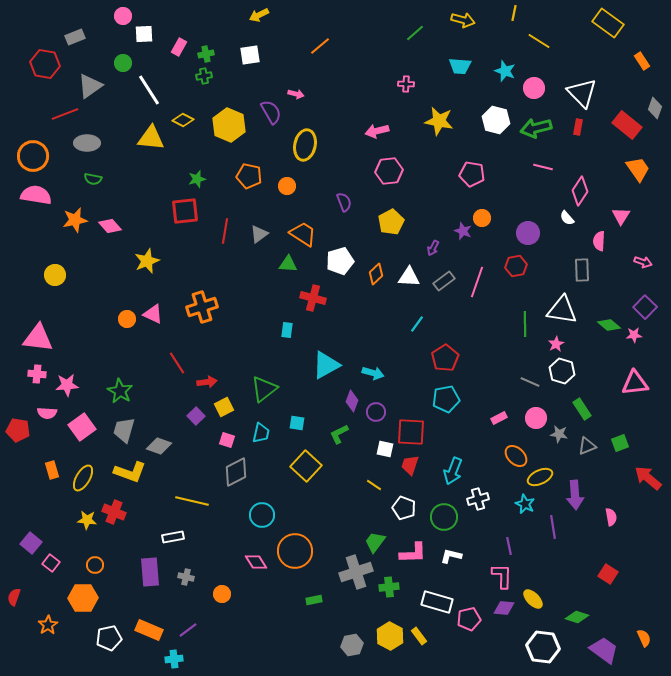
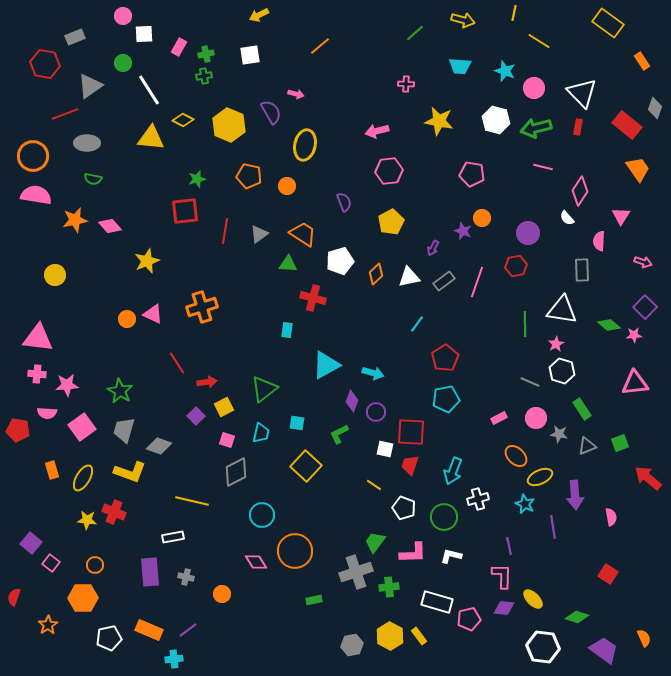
white triangle at (409, 277): rotated 15 degrees counterclockwise
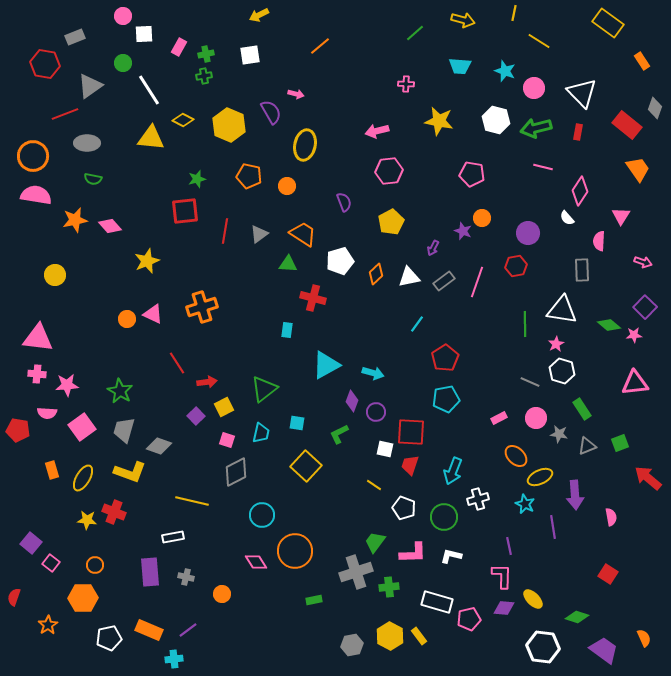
red rectangle at (578, 127): moved 5 px down
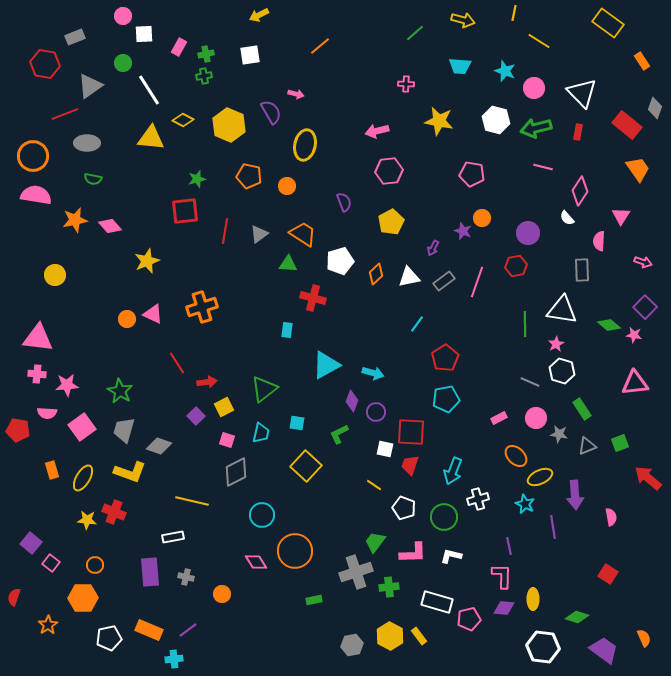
pink star at (634, 335): rotated 14 degrees clockwise
yellow ellipse at (533, 599): rotated 45 degrees clockwise
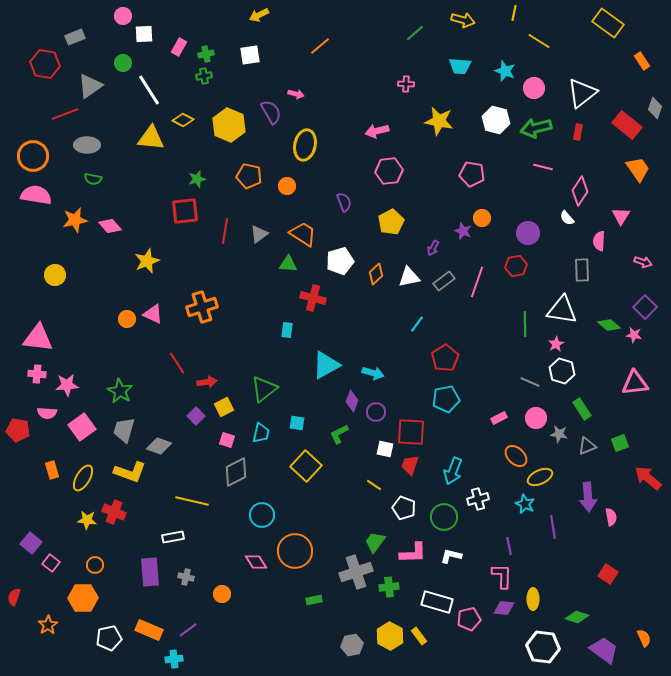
white triangle at (582, 93): rotated 36 degrees clockwise
gray ellipse at (87, 143): moved 2 px down
purple arrow at (575, 495): moved 13 px right, 2 px down
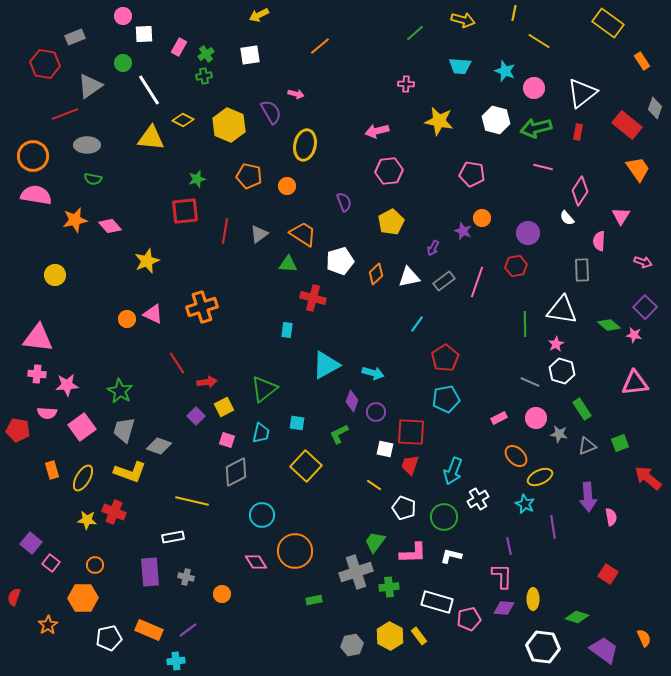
green cross at (206, 54): rotated 21 degrees counterclockwise
white cross at (478, 499): rotated 15 degrees counterclockwise
cyan cross at (174, 659): moved 2 px right, 2 px down
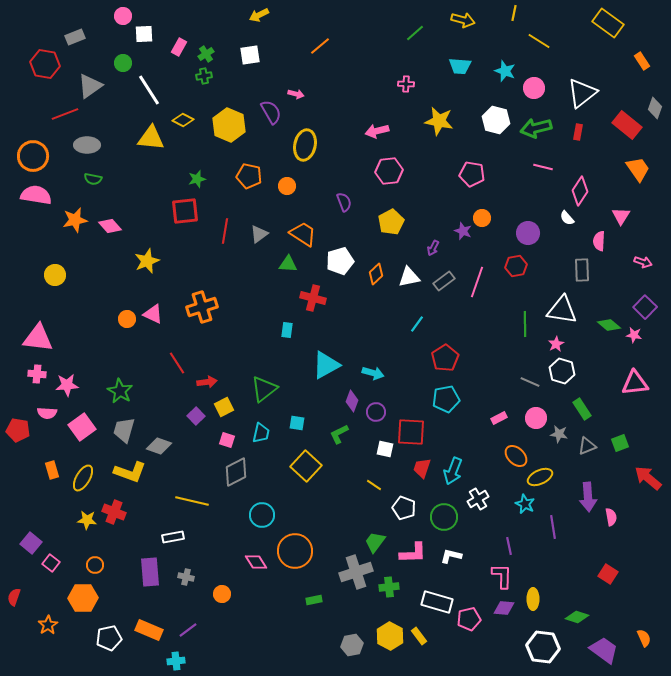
red trapezoid at (410, 465): moved 12 px right, 3 px down
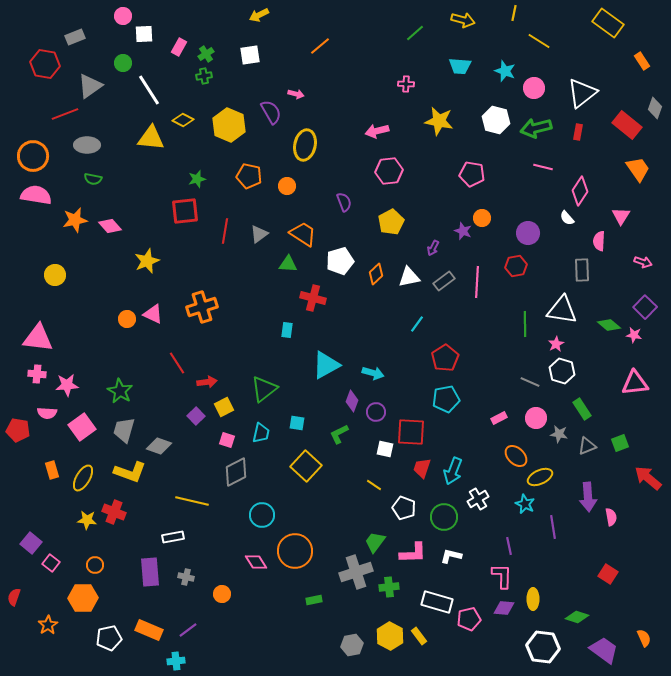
pink line at (477, 282): rotated 16 degrees counterclockwise
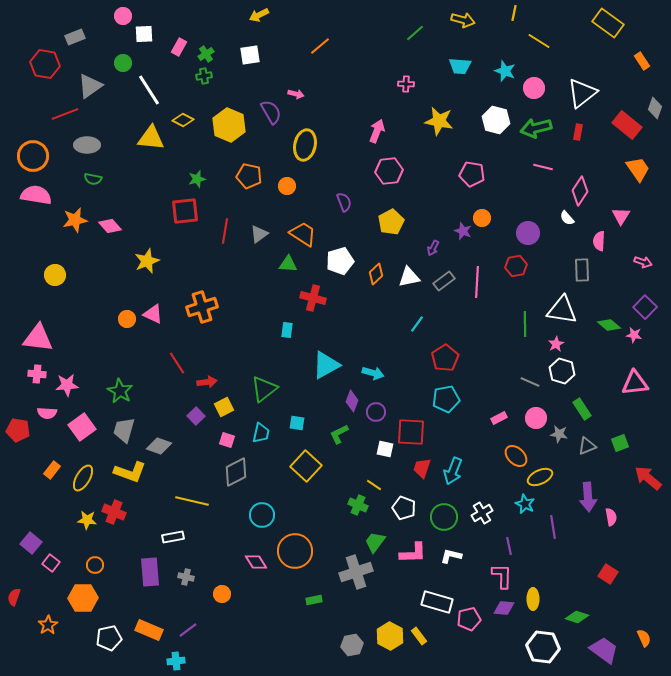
pink arrow at (377, 131): rotated 125 degrees clockwise
orange rectangle at (52, 470): rotated 54 degrees clockwise
white cross at (478, 499): moved 4 px right, 14 px down
green cross at (389, 587): moved 31 px left, 82 px up; rotated 30 degrees clockwise
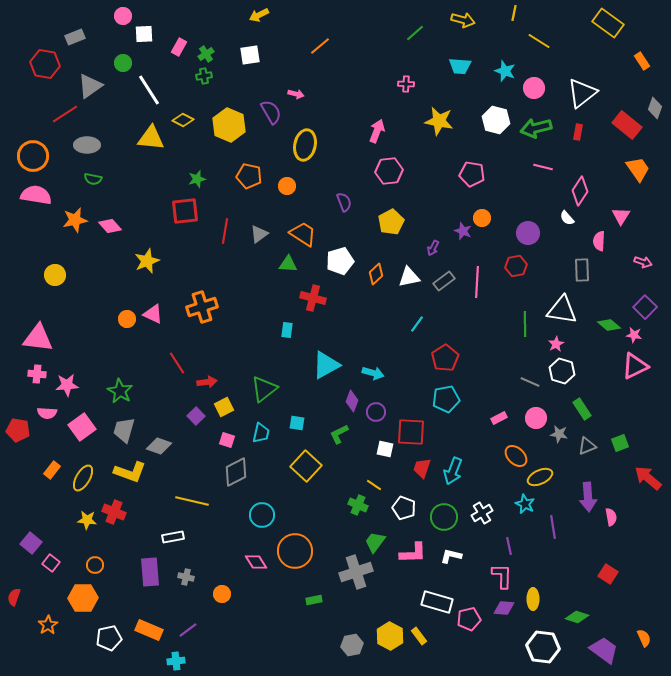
red line at (65, 114): rotated 12 degrees counterclockwise
pink triangle at (635, 383): moved 17 px up; rotated 20 degrees counterclockwise
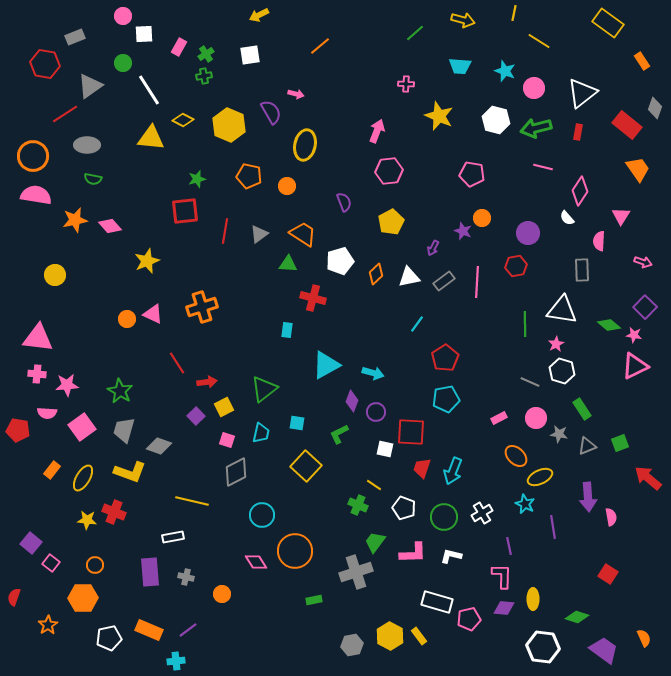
yellow star at (439, 121): moved 5 px up; rotated 12 degrees clockwise
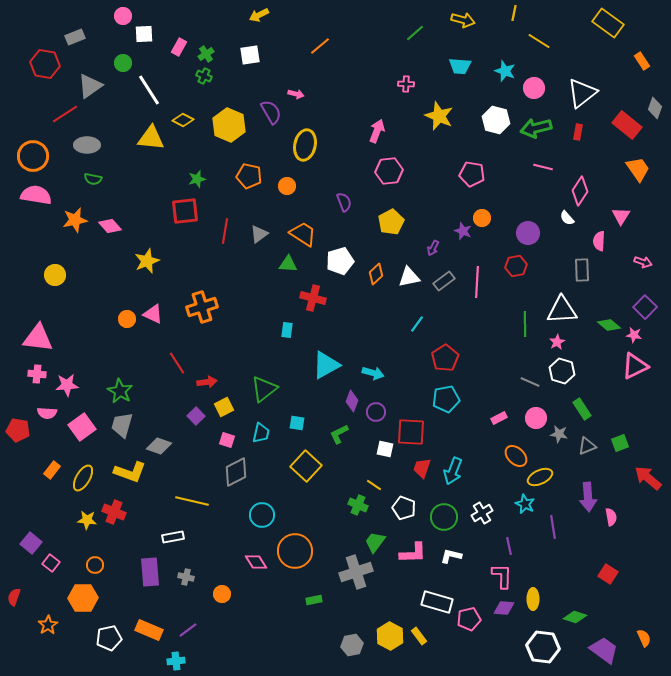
green cross at (204, 76): rotated 35 degrees clockwise
white triangle at (562, 310): rotated 12 degrees counterclockwise
pink star at (556, 344): moved 1 px right, 2 px up
gray trapezoid at (124, 430): moved 2 px left, 5 px up
green diamond at (577, 617): moved 2 px left
